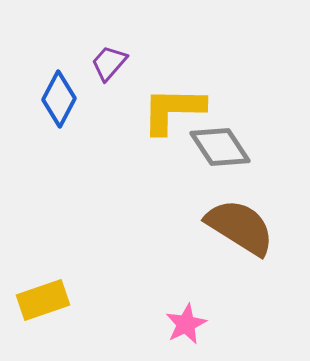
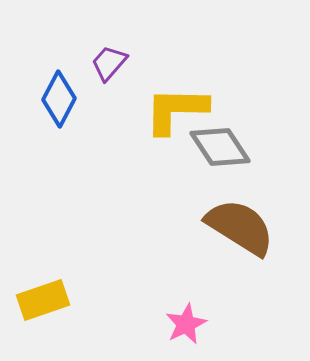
yellow L-shape: moved 3 px right
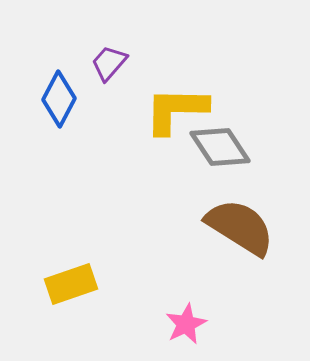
yellow rectangle: moved 28 px right, 16 px up
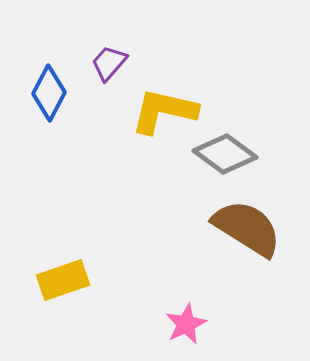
blue diamond: moved 10 px left, 6 px up
yellow L-shape: moved 12 px left, 1 px down; rotated 12 degrees clockwise
gray diamond: moved 5 px right, 7 px down; rotated 20 degrees counterclockwise
brown semicircle: moved 7 px right, 1 px down
yellow rectangle: moved 8 px left, 4 px up
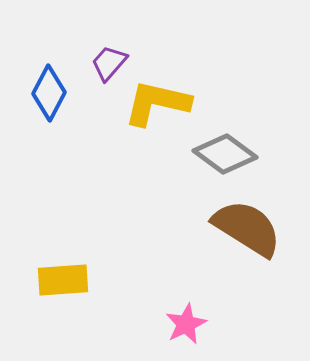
yellow L-shape: moved 7 px left, 8 px up
yellow rectangle: rotated 15 degrees clockwise
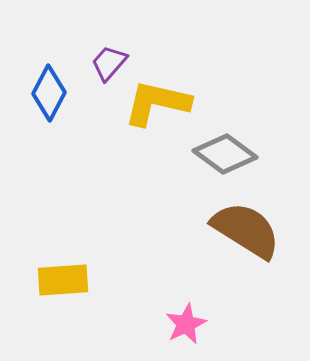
brown semicircle: moved 1 px left, 2 px down
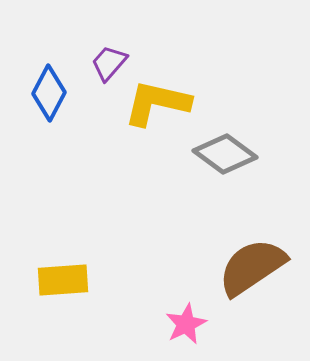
brown semicircle: moved 6 px right, 37 px down; rotated 66 degrees counterclockwise
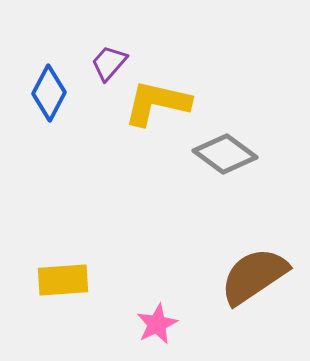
brown semicircle: moved 2 px right, 9 px down
pink star: moved 29 px left
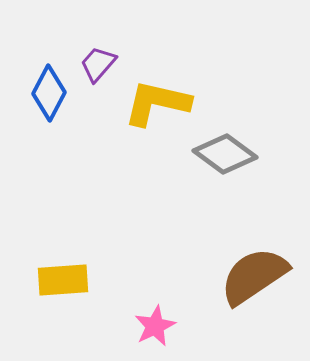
purple trapezoid: moved 11 px left, 1 px down
pink star: moved 2 px left, 2 px down
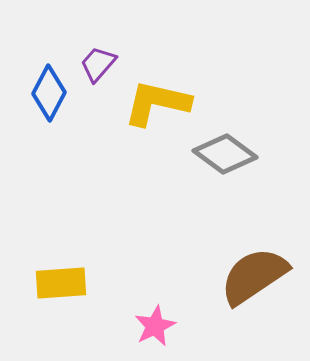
yellow rectangle: moved 2 px left, 3 px down
